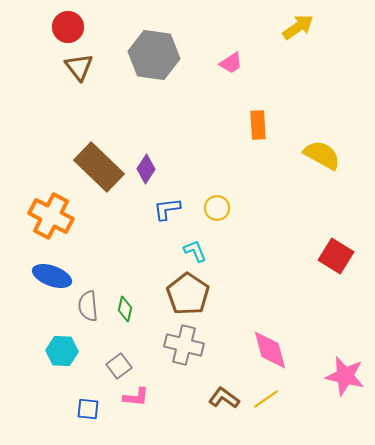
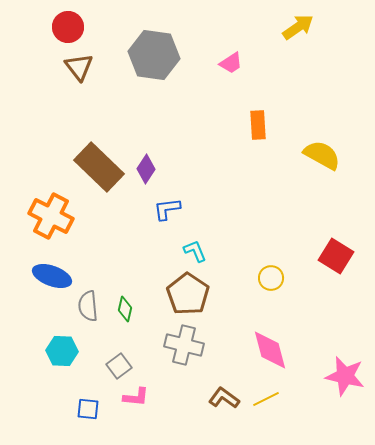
yellow circle: moved 54 px right, 70 px down
yellow line: rotated 8 degrees clockwise
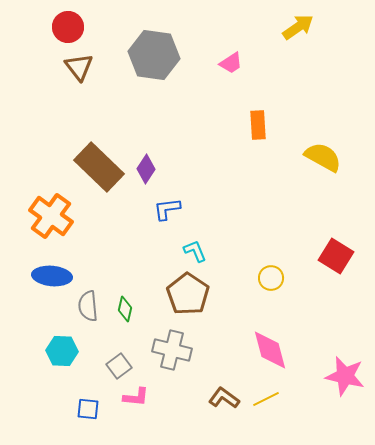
yellow semicircle: moved 1 px right, 2 px down
orange cross: rotated 9 degrees clockwise
blue ellipse: rotated 15 degrees counterclockwise
gray cross: moved 12 px left, 5 px down
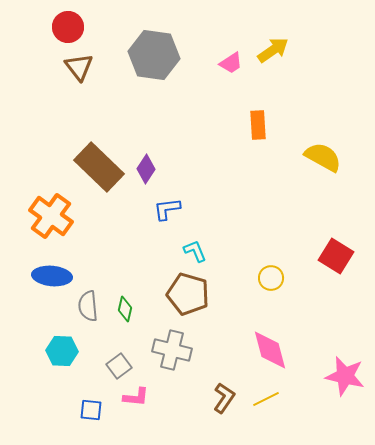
yellow arrow: moved 25 px left, 23 px down
brown pentagon: rotated 18 degrees counterclockwise
brown L-shape: rotated 88 degrees clockwise
blue square: moved 3 px right, 1 px down
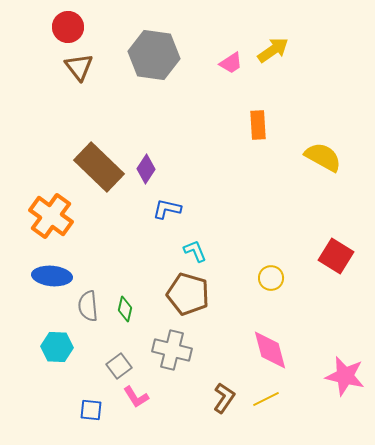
blue L-shape: rotated 20 degrees clockwise
cyan hexagon: moved 5 px left, 4 px up
pink L-shape: rotated 52 degrees clockwise
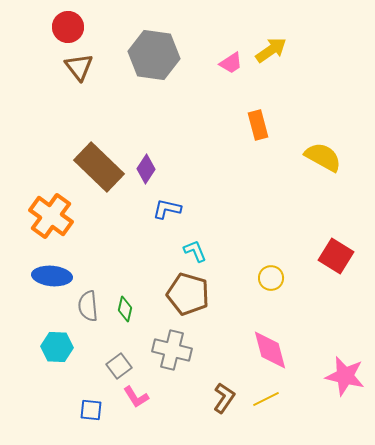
yellow arrow: moved 2 px left
orange rectangle: rotated 12 degrees counterclockwise
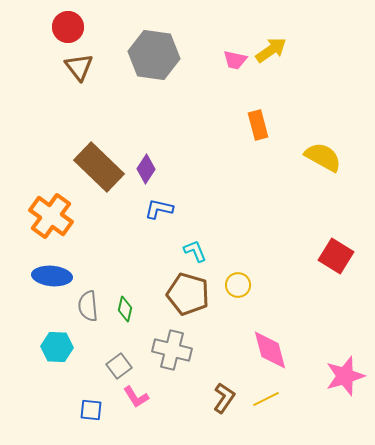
pink trapezoid: moved 4 px right, 3 px up; rotated 45 degrees clockwise
blue L-shape: moved 8 px left
yellow circle: moved 33 px left, 7 px down
pink star: rotated 30 degrees counterclockwise
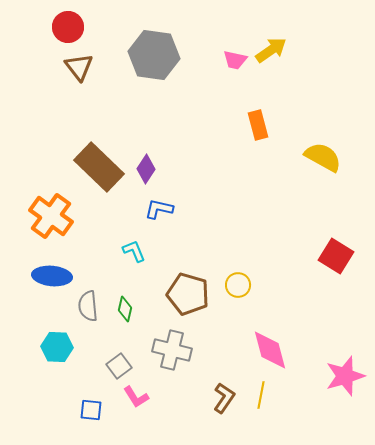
cyan L-shape: moved 61 px left
yellow line: moved 5 px left, 4 px up; rotated 52 degrees counterclockwise
